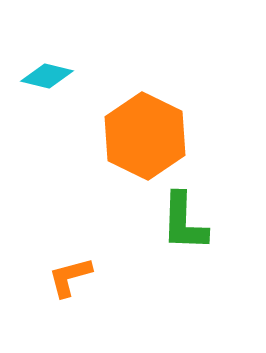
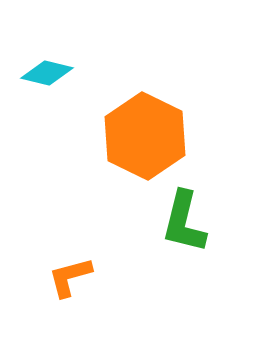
cyan diamond: moved 3 px up
green L-shape: rotated 12 degrees clockwise
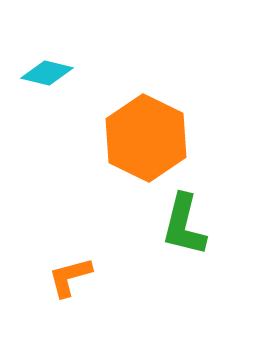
orange hexagon: moved 1 px right, 2 px down
green L-shape: moved 3 px down
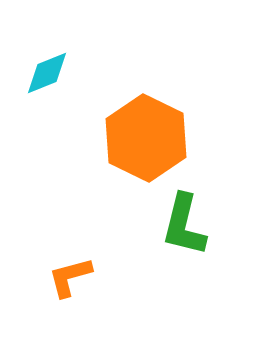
cyan diamond: rotated 36 degrees counterclockwise
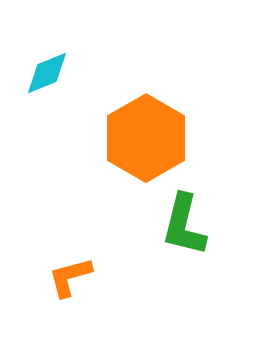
orange hexagon: rotated 4 degrees clockwise
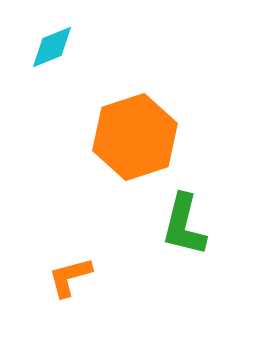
cyan diamond: moved 5 px right, 26 px up
orange hexagon: moved 11 px left, 1 px up; rotated 12 degrees clockwise
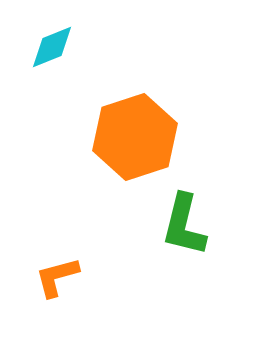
orange L-shape: moved 13 px left
